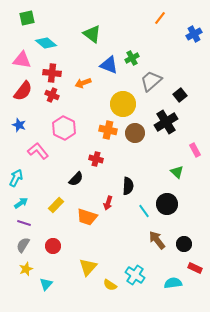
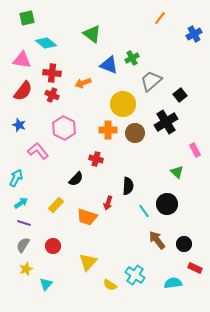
orange cross at (108, 130): rotated 12 degrees counterclockwise
yellow triangle at (88, 267): moved 5 px up
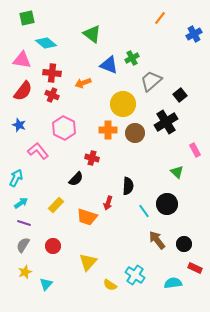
red cross at (96, 159): moved 4 px left, 1 px up
yellow star at (26, 269): moved 1 px left, 3 px down
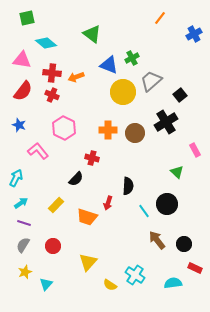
orange arrow at (83, 83): moved 7 px left, 6 px up
yellow circle at (123, 104): moved 12 px up
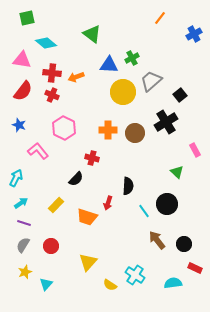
blue triangle at (109, 65): rotated 18 degrees counterclockwise
red circle at (53, 246): moved 2 px left
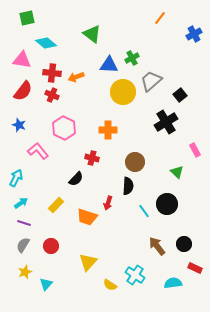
brown circle at (135, 133): moved 29 px down
brown arrow at (157, 240): moved 6 px down
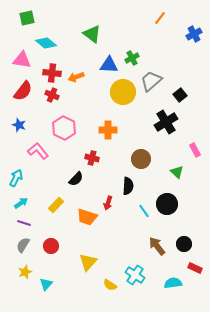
brown circle at (135, 162): moved 6 px right, 3 px up
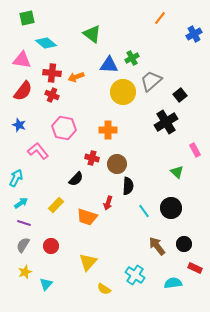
pink hexagon at (64, 128): rotated 15 degrees counterclockwise
brown circle at (141, 159): moved 24 px left, 5 px down
black circle at (167, 204): moved 4 px right, 4 px down
yellow semicircle at (110, 285): moved 6 px left, 4 px down
